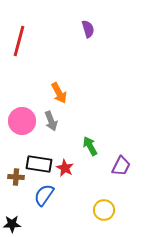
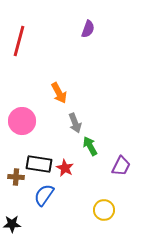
purple semicircle: rotated 36 degrees clockwise
gray arrow: moved 24 px right, 2 px down
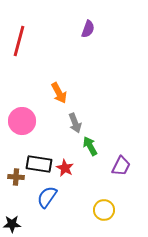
blue semicircle: moved 3 px right, 2 px down
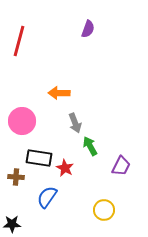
orange arrow: rotated 120 degrees clockwise
black rectangle: moved 6 px up
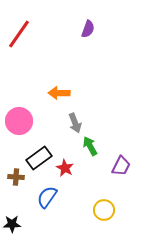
red line: moved 7 px up; rotated 20 degrees clockwise
pink circle: moved 3 px left
black rectangle: rotated 45 degrees counterclockwise
